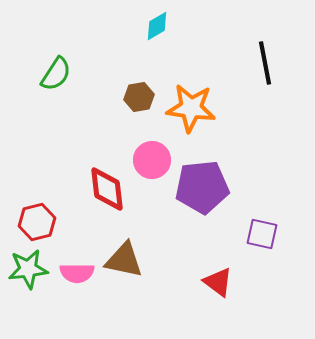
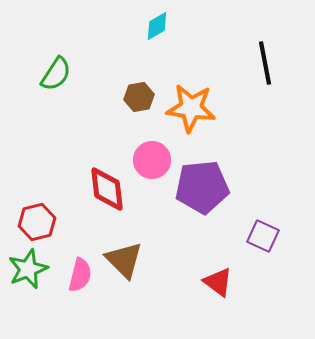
purple square: moved 1 px right, 2 px down; rotated 12 degrees clockwise
brown triangle: rotated 33 degrees clockwise
green star: rotated 15 degrees counterclockwise
pink semicircle: moved 3 px right, 2 px down; rotated 76 degrees counterclockwise
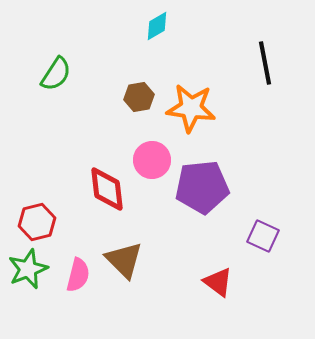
pink semicircle: moved 2 px left
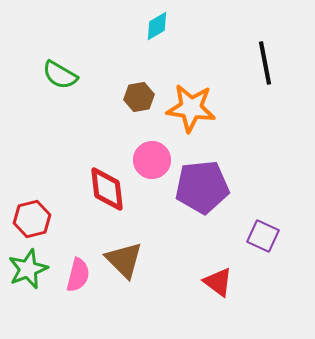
green semicircle: moved 4 px right, 1 px down; rotated 87 degrees clockwise
red hexagon: moved 5 px left, 3 px up
